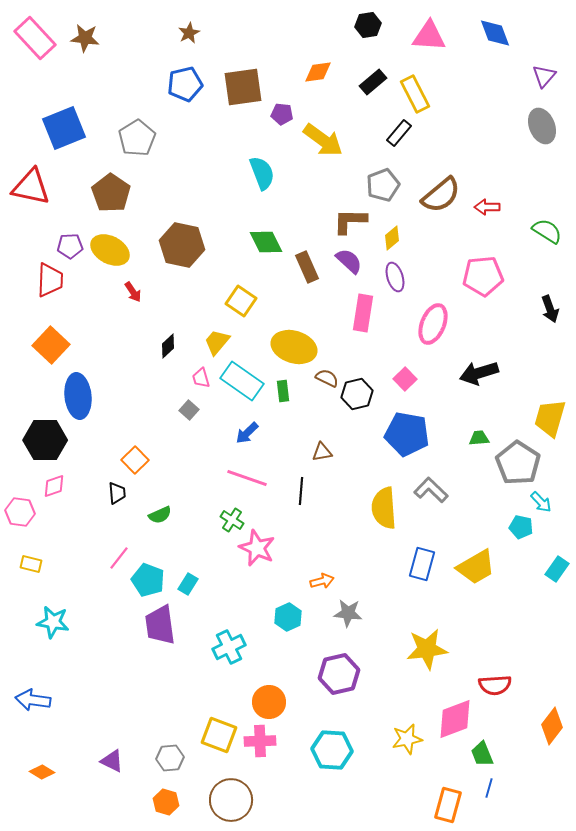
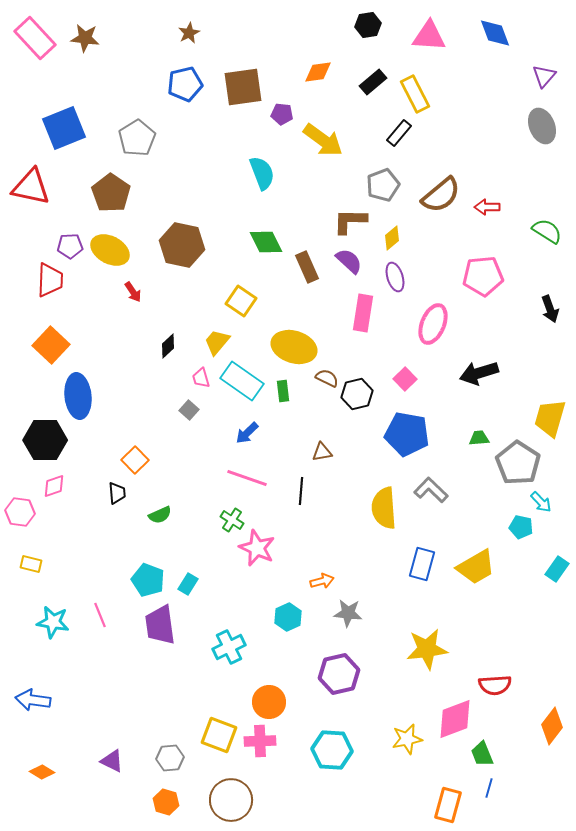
pink line at (119, 558): moved 19 px left, 57 px down; rotated 60 degrees counterclockwise
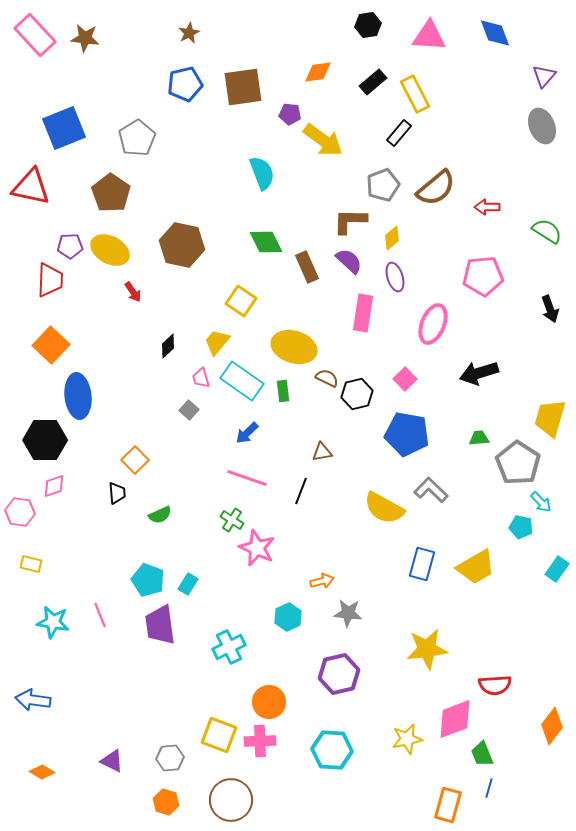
pink rectangle at (35, 38): moved 3 px up
purple pentagon at (282, 114): moved 8 px right
brown semicircle at (441, 195): moved 5 px left, 7 px up
black line at (301, 491): rotated 16 degrees clockwise
yellow semicircle at (384, 508): rotated 57 degrees counterclockwise
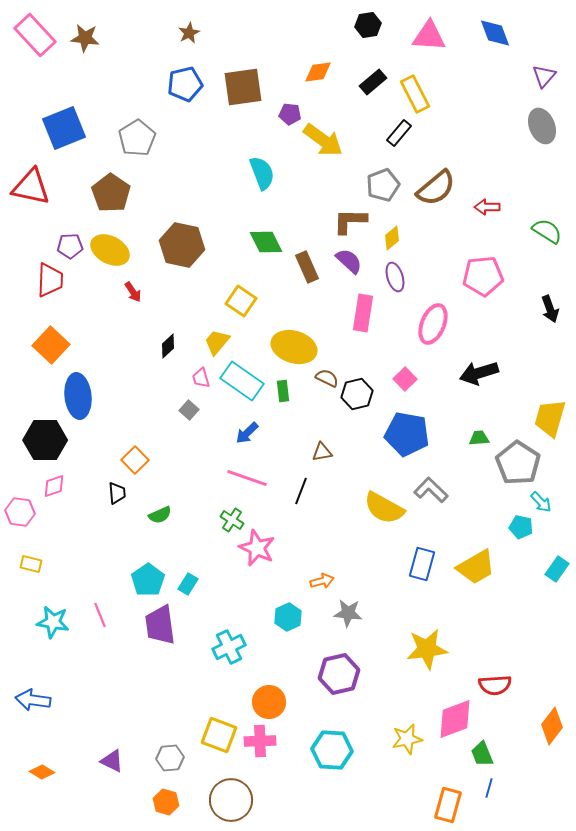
cyan pentagon at (148, 580): rotated 16 degrees clockwise
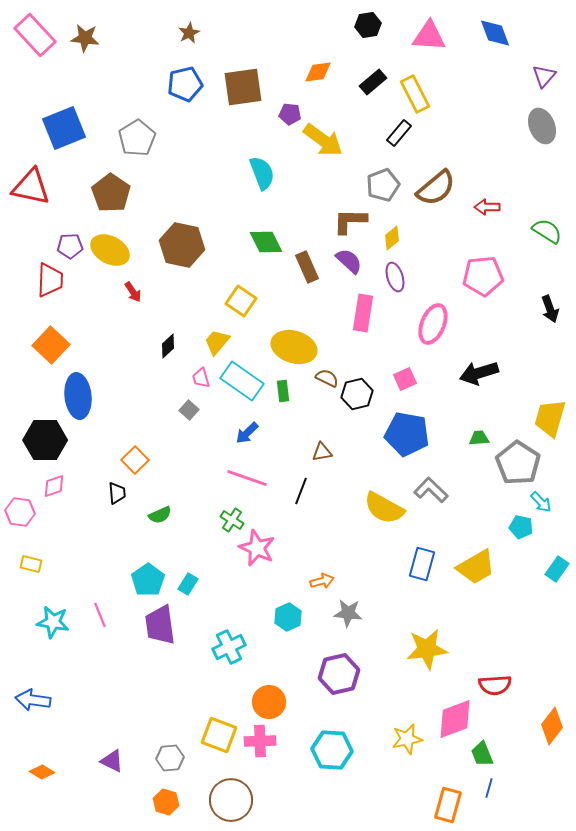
pink square at (405, 379): rotated 20 degrees clockwise
